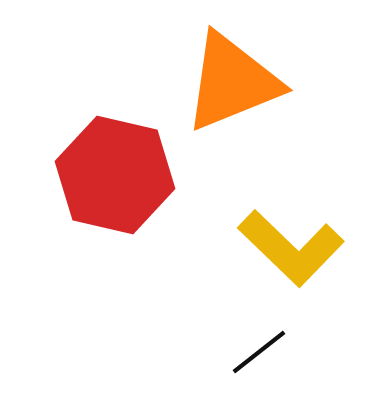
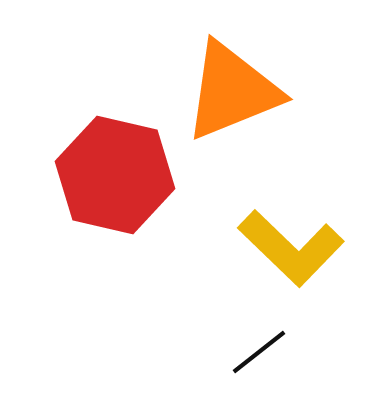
orange triangle: moved 9 px down
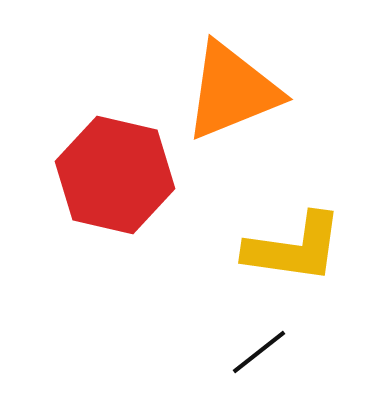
yellow L-shape: moved 3 px right; rotated 36 degrees counterclockwise
